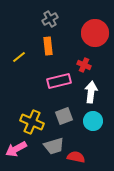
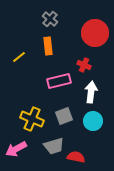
gray cross: rotated 21 degrees counterclockwise
yellow cross: moved 3 px up
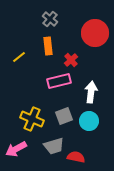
red cross: moved 13 px left, 5 px up; rotated 24 degrees clockwise
cyan circle: moved 4 px left
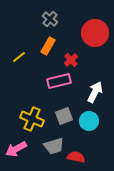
orange rectangle: rotated 36 degrees clockwise
white arrow: moved 4 px right; rotated 20 degrees clockwise
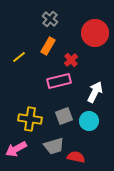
yellow cross: moved 2 px left; rotated 15 degrees counterclockwise
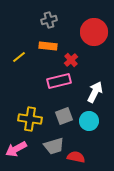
gray cross: moved 1 px left, 1 px down; rotated 35 degrees clockwise
red circle: moved 1 px left, 1 px up
orange rectangle: rotated 66 degrees clockwise
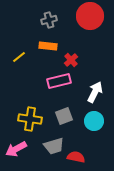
red circle: moved 4 px left, 16 px up
cyan circle: moved 5 px right
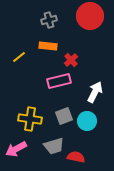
cyan circle: moved 7 px left
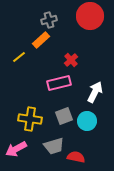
orange rectangle: moved 7 px left, 6 px up; rotated 48 degrees counterclockwise
pink rectangle: moved 2 px down
